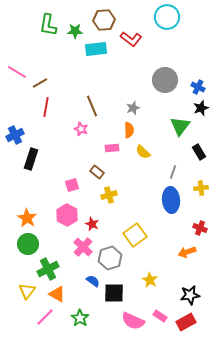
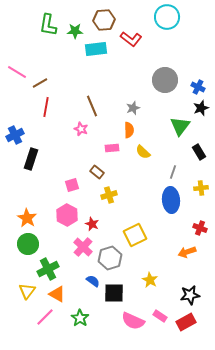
yellow square at (135, 235): rotated 10 degrees clockwise
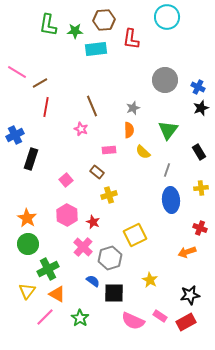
red L-shape at (131, 39): rotated 60 degrees clockwise
green triangle at (180, 126): moved 12 px left, 4 px down
pink rectangle at (112, 148): moved 3 px left, 2 px down
gray line at (173, 172): moved 6 px left, 2 px up
pink square at (72, 185): moved 6 px left, 5 px up; rotated 24 degrees counterclockwise
red star at (92, 224): moved 1 px right, 2 px up
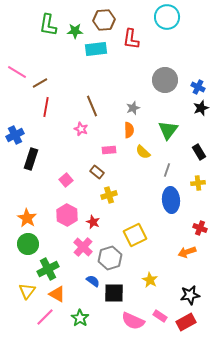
yellow cross at (201, 188): moved 3 px left, 5 px up
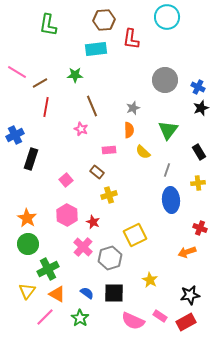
green star at (75, 31): moved 44 px down
blue semicircle at (93, 281): moved 6 px left, 12 px down
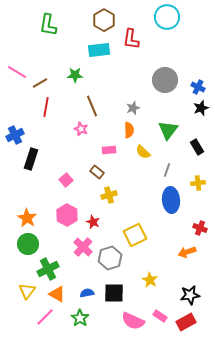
brown hexagon at (104, 20): rotated 25 degrees counterclockwise
cyan rectangle at (96, 49): moved 3 px right, 1 px down
black rectangle at (199, 152): moved 2 px left, 5 px up
blue semicircle at (87, 293): rotated 48 degrees counterclockwise
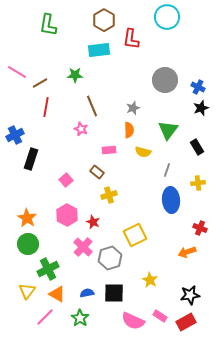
yellow semicircle at (143, 152): rotated 28 degrees counterclockwise
